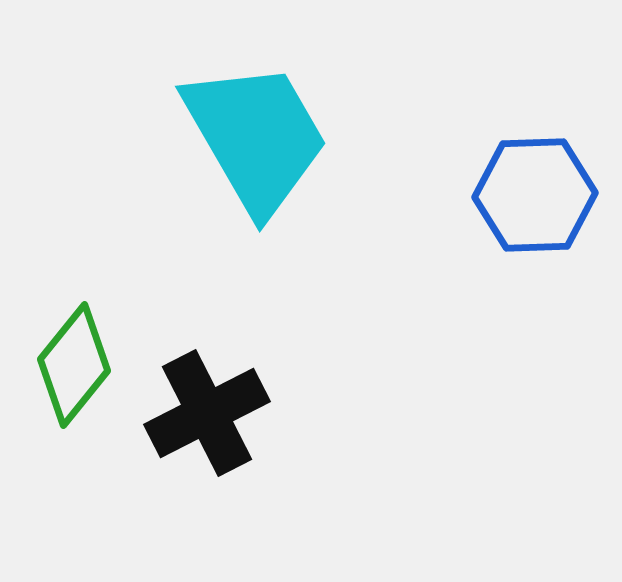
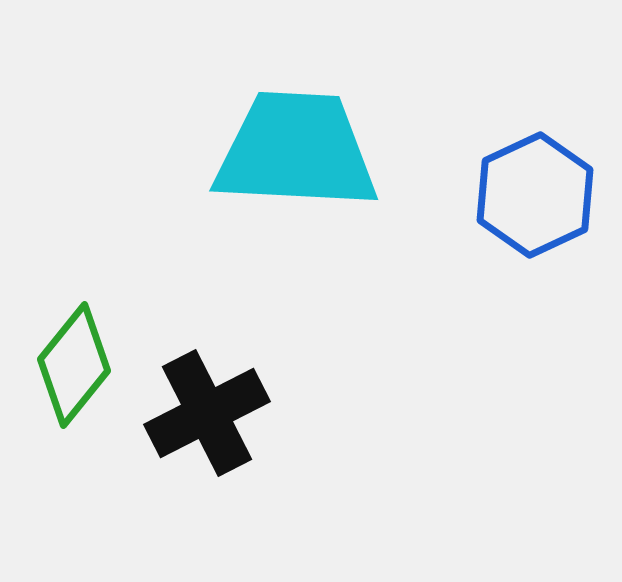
cyan trapezoid: moved 40 px right, 14 px down; rotated 57 degrees counterclockwise
blue hexagon: rotated 23 degrees counterclockwise
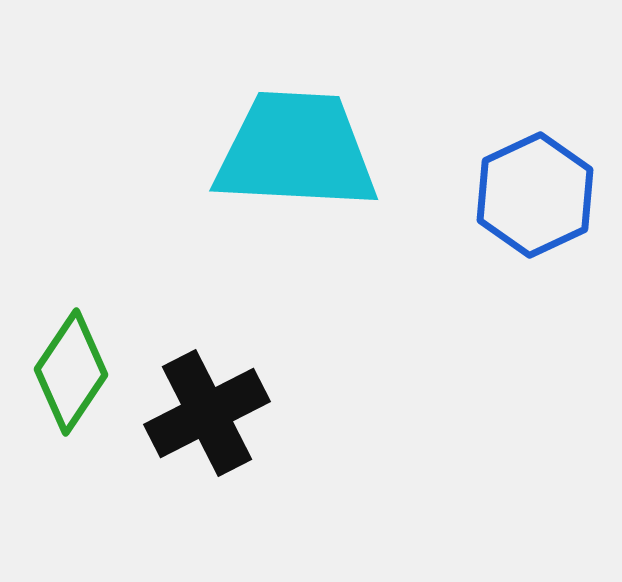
green diamond: moved 3 px left, 7 px down; rotated 5 degrees counterclockwise
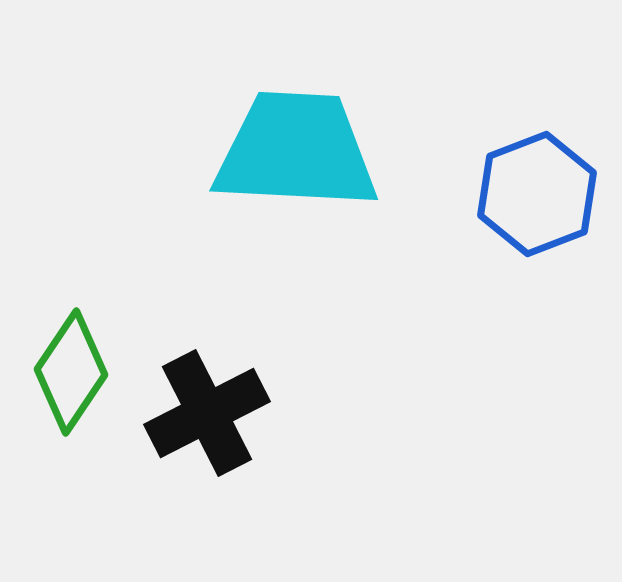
blue hexagon: moved 2 px right, 1 px up; rotated 4 degrees clockwise
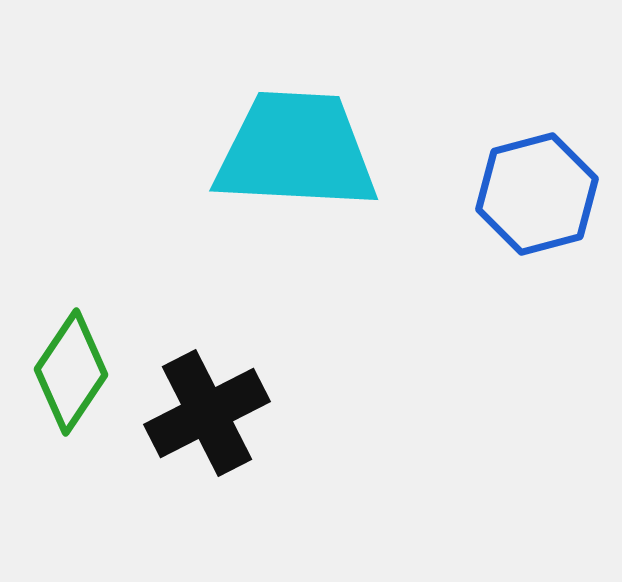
blue hexagon: rotated 6 degrees clockwise
